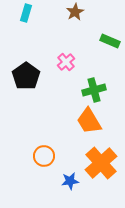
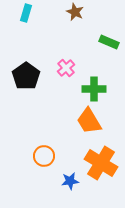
brown star: rotated 18 degrees counterclockwise
green rectangle: moved 1 px left, 1 px down
pink cross: moved 6 px down
green cross: moved 1 px up; rotated 15 degrees clockwise
orange cross: rotated 16 degrees counterclockwise
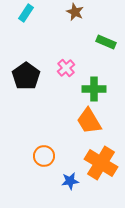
cyan rectangle: rotated 18 degrees clockwise
green rectangle: moved 3 px left
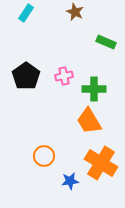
pink cross: moved 2 px left, 8 px down; rotated 30 degrees clockwise
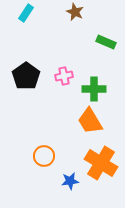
orange trapezoid: moved 1 px right
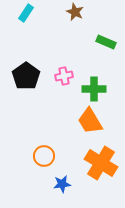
blue star: moved 8 px left, 3 px down
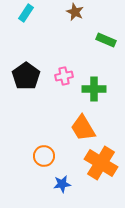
green rectangle: moved 2 px up
orange trapezoid: moved 7 px left, 7 px down
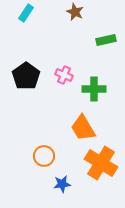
green rectangle: rotated 36 degrees counterclockwise
pink cross: moved 1 px up; rotated 36 degrees clockwise
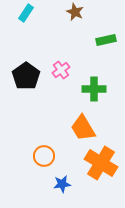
pink cross: moved 3 px left, 5 px up; rotated 30 degrees clockwise
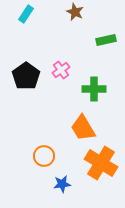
cyan rectangle: moved 1 px down
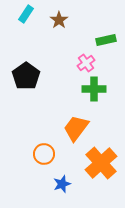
brown star: moved 16 px left, 8 px down; rotated 12 degrees clockwise
pink cross: moved 25 px right, 7 px up
orange trapezoid: moved 7 px left; rotated 68 degrees clockwise
orange circle: moved 2 px up
orange cross: rotated 16 degrees clockwise
blue star: rotated 12 degrees counterclockwise
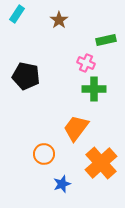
cyan rectangle: moved 9 px left
pink cross: rotated 30 degrees counterclockwise
black pentagon: rotated 24 degrees counterclockwise
